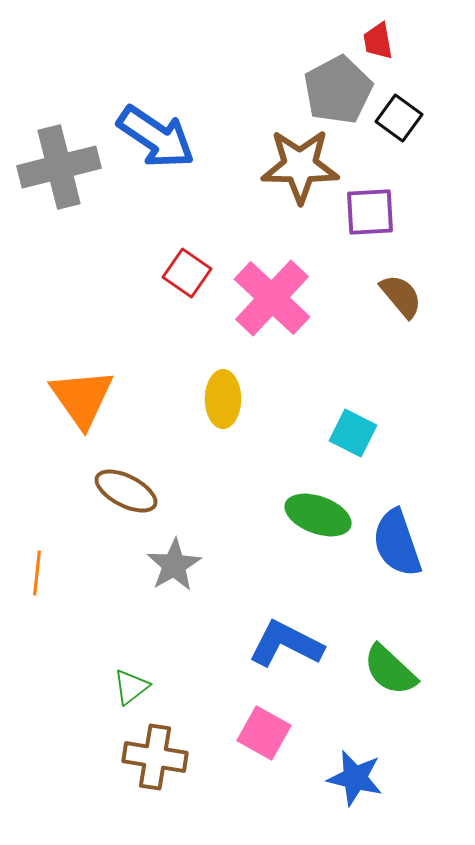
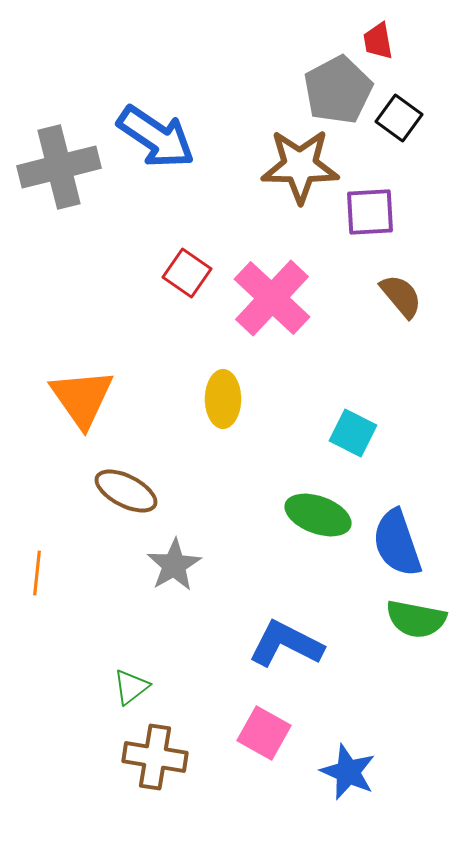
green semicircle: moved 26 px right, 51 px up; rotated 32 degrees counterclockwise
blue star: moved 7 px left, 6 px up; rotated 10 degrees clockwise
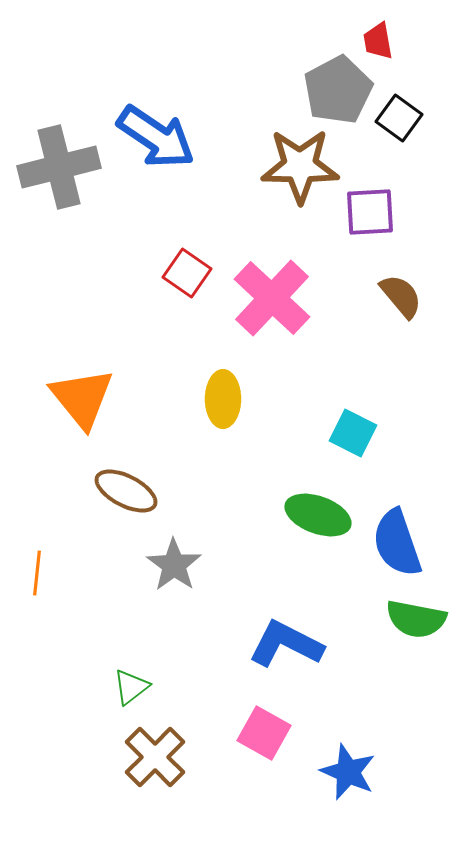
orange triangle: rotated 4 degrees counterclockwise
gray star: rotated 6 degrees counterclockwise
brown cross: rotated 36 degrees clockwise
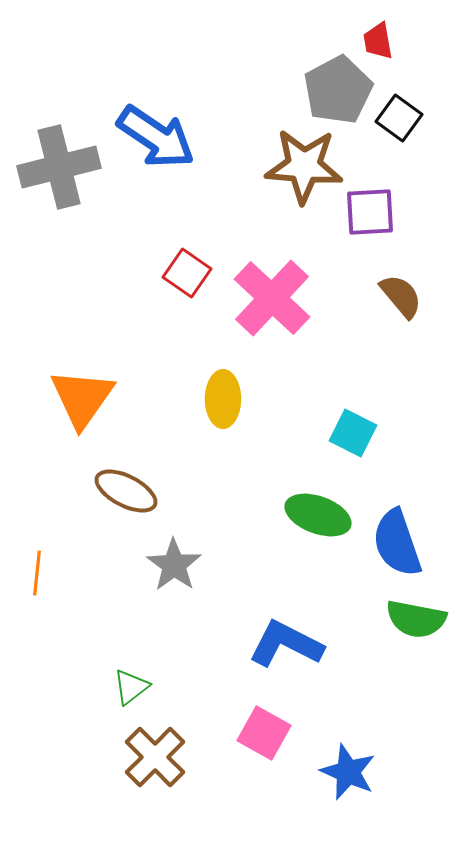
brown star: moved 4 px right; rotated 4 degrees clockwise
orange triangle: rotated 14 degrees clockwise
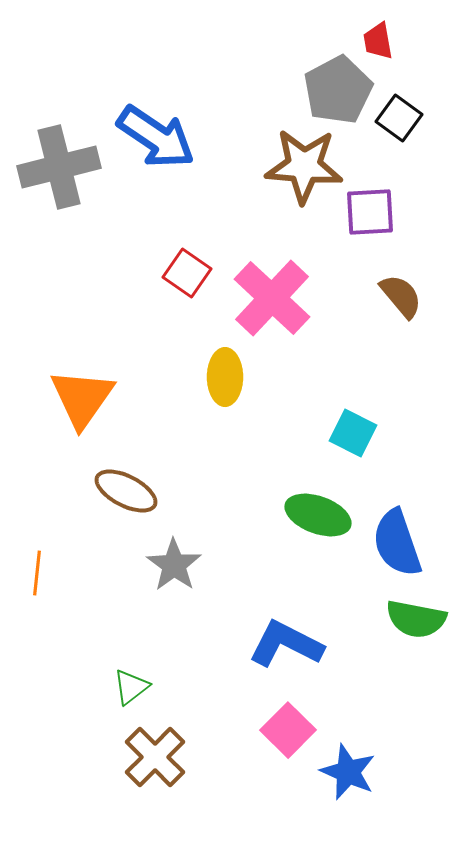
yellow ellipse: moved 2 px right, 22 px up
pink square: moved 24 px right, 3 px up; rotated 16 degrees clockwise
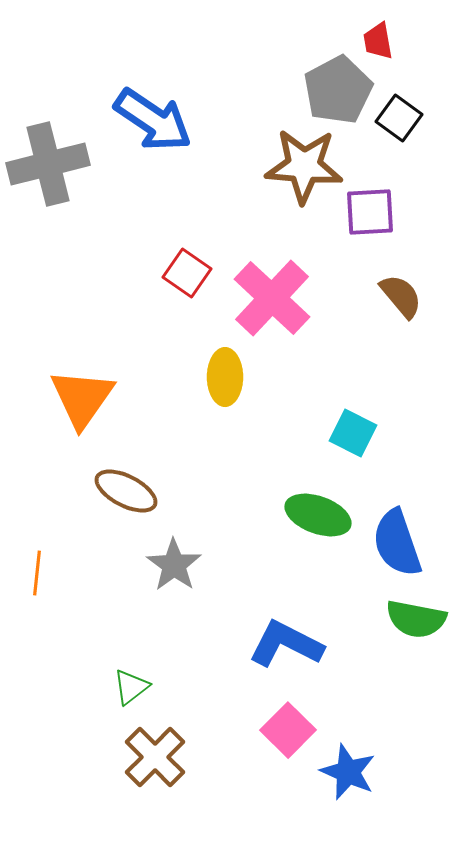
blue arrow: moved 3 px left, 17 px up
gray cross: moved 11 px left, 3 px up
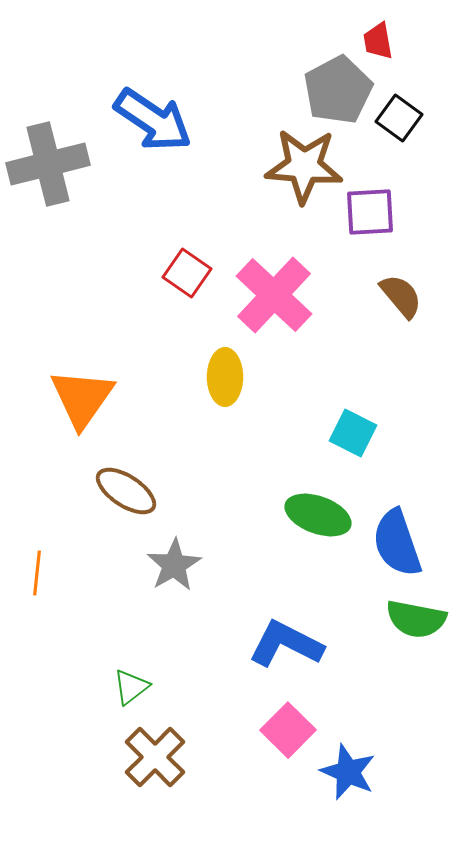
pink cross: moved 2 px right, 3 px up
brown ellipse: rotated 6 degrees clockwise
gray star: rotated 6 degrees clockwise
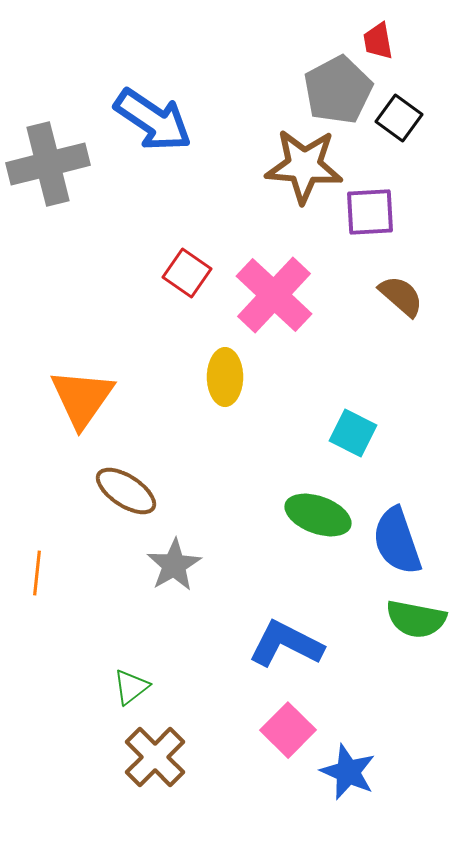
brown semicircle: rotated 9 degrees counterclockwise
blue semicircle: moved 2 px up
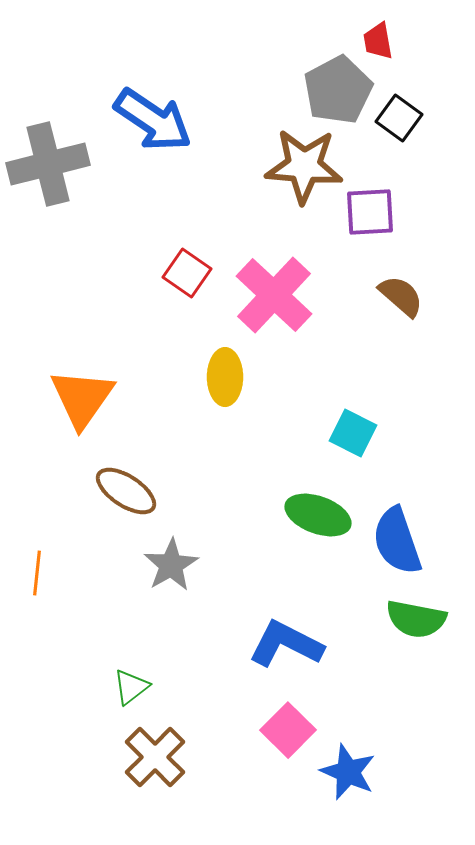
gray star: moved 3 px left
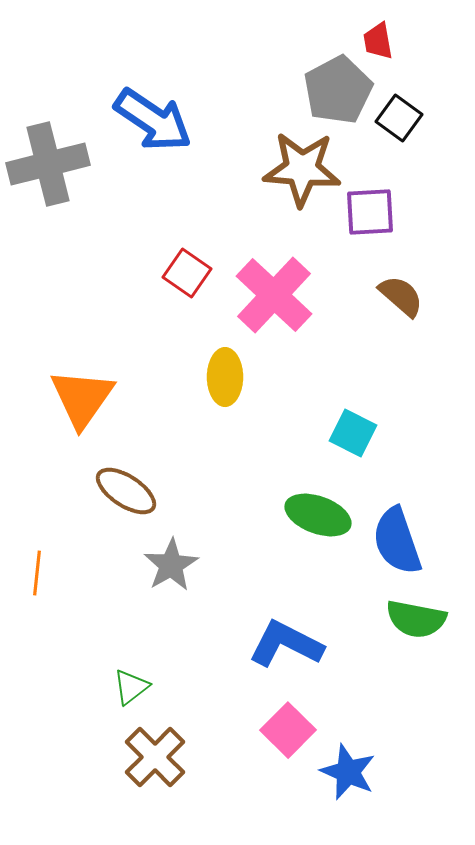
brown star: moved 2 px left, 3 px down
